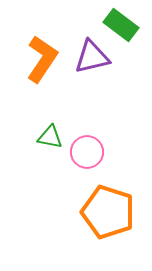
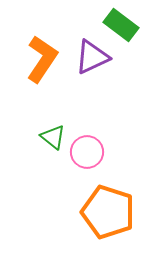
purple triangle: rotated 12 degrees counterclockwise
green triangle: moved 3 px right; rotated 28 degrees clockwise
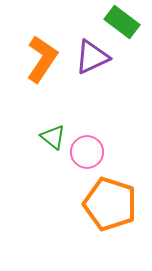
green rectangle: moved 1 px right, 3 px up
orange pentagon: moved 2 px right, 8 px up
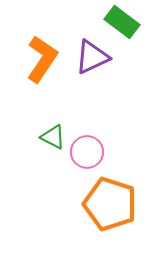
green triangle: rotated 12 degrees counterclockwise
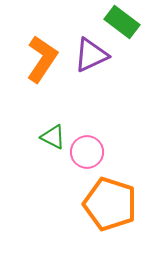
purple triangle: moved 1 px left, 2 px up
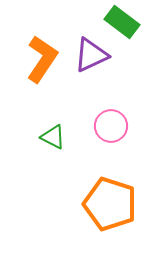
pink circle: moved 24 px right, 26 px up
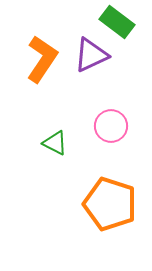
green rectangle: moved 5 px left
green triangle: moved 2 px right, 6 px down
